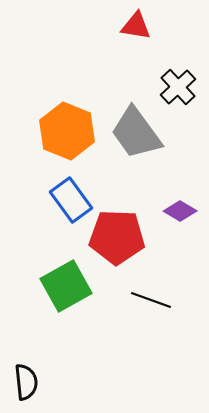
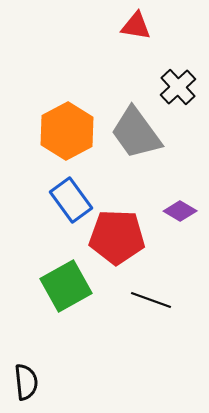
orange hexagon: rotated 10 degrees clockwise
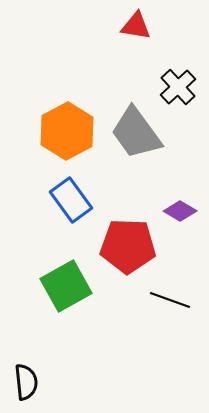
red pentagon: moved 11 px right, 9 px down
black line: moved 19 px right
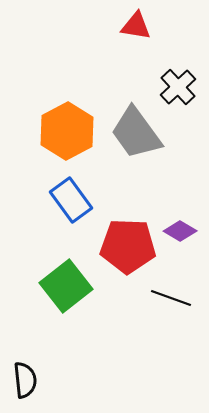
purple diamond: moved 20 px down
green square: rotated 9 degrees counterclockwise
black line: moved 1 px right, 2 px up
black semicircle: moved 1 px left, 2 px up
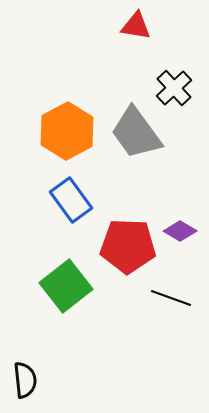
black cross: moved 4 px left, 1 px down
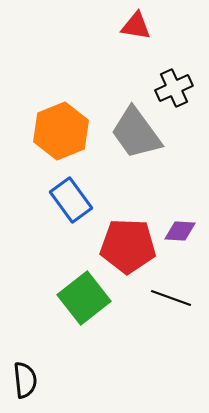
black cross: rotated 18 degrees clockwise
orange hexagon: moved 6 px left; rotated 6 degrees clockwise
purple diamond: rotated 28 degrees counterclockwise
green square: moved 18 px right, 12 px down
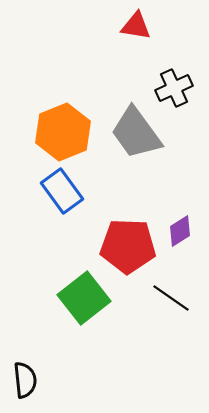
orange hexagon: moved 2 px right, 1 px down
blue rectangle: moved 9 px left, 9 px up
purple diamond: rotated 36 degrees counterclockwise
black line: rotated 15 degrees clockwise
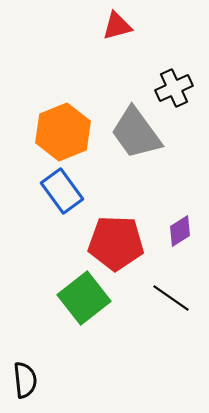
red triangle: moved 19 px left; rotated 24 degrees counterclockwise
red pentagon: moved 12 px left, 3 px up
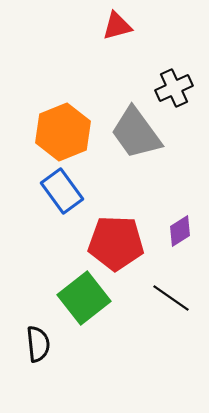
black semicircle: moved 13 px right, 36 px up
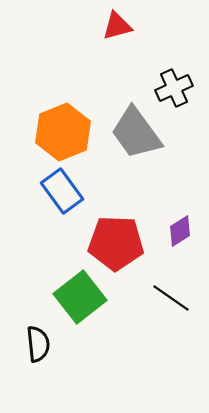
green square: moved 4 px left, 1 px up
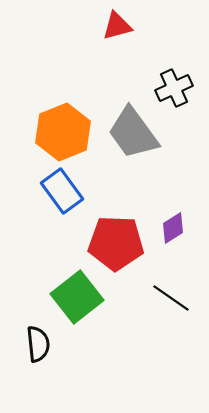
gray trapezoid: moved 3 px left
purple diamond: moved 7 px left, 3 px up
green square: moved 3 px left
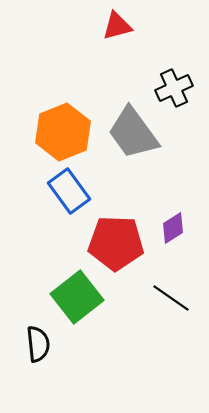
blue rectangle: moved 7 px right
